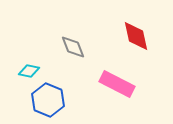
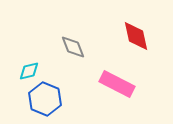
cyan diamond: rotated 25 degrees counterclockwise
blue hexagon: moved 3 px left, 1 px up
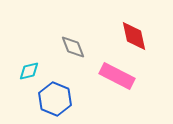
red diamond: moved 2 px left
pink rectangle: moved 8 px up
blue hexagon: moved 10 px right
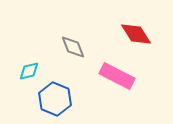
red diamond: moved 2 px right, 2 px up; rotated 20 degrees counterclockwise
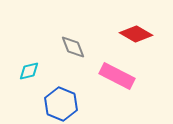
red diamond: rotated 28 degrees counterclockwise
blue hexagon: moved 6 px right, 5 px down
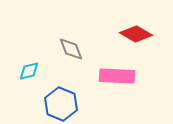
gray diamond: moved 2 px left, 2 px down
pink rectangle: rotated 24 degrees counterclockwise
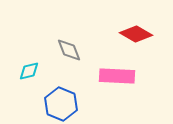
gray diamond: moved 2 px left, 1 px down
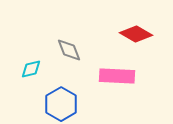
cyan diamond: moved 2 px right, 2 px up
blue hexagon: rotated 8 degrees clockwise
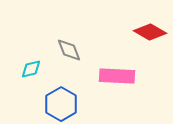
red diamond: moved 14 px right, 2 px up
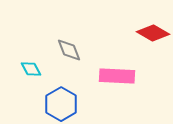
red diamond: moved 3 px right, 1 px down
cyan diamond: rotated 75 degrees clockwise
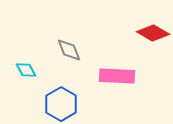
cyan diamond: moved 5 px left, 1 px down
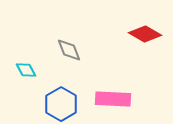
red diamond: moved 8 px left, 1 px down
pink rectangle: moved 4 px left, 23 px down
